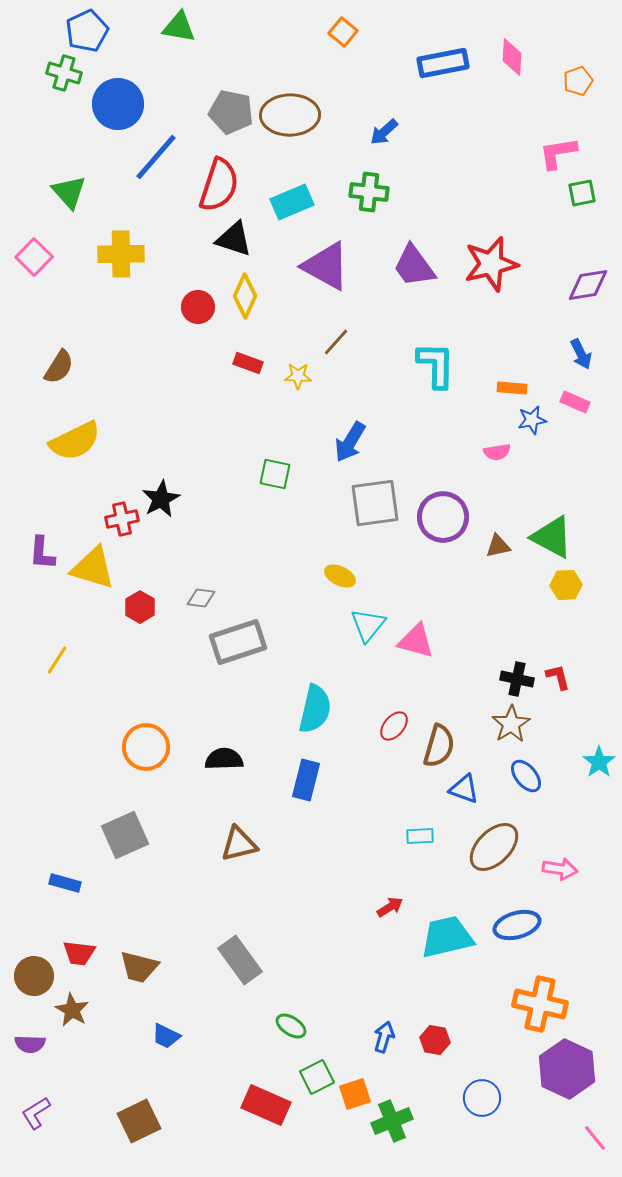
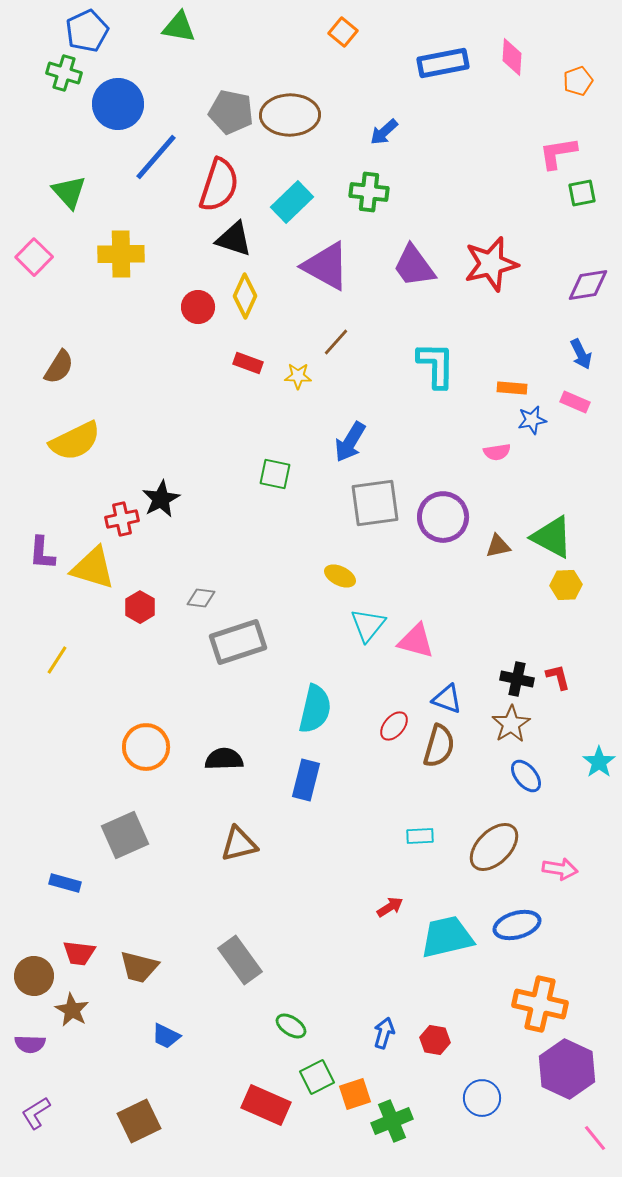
cyan rectangle at (292, 202): rotated 21 degrees counterclockwise
blue triangle at (464, 789): moved 17 px left, 90 px up
blue arrow at (384, 1037): moved 4 px up
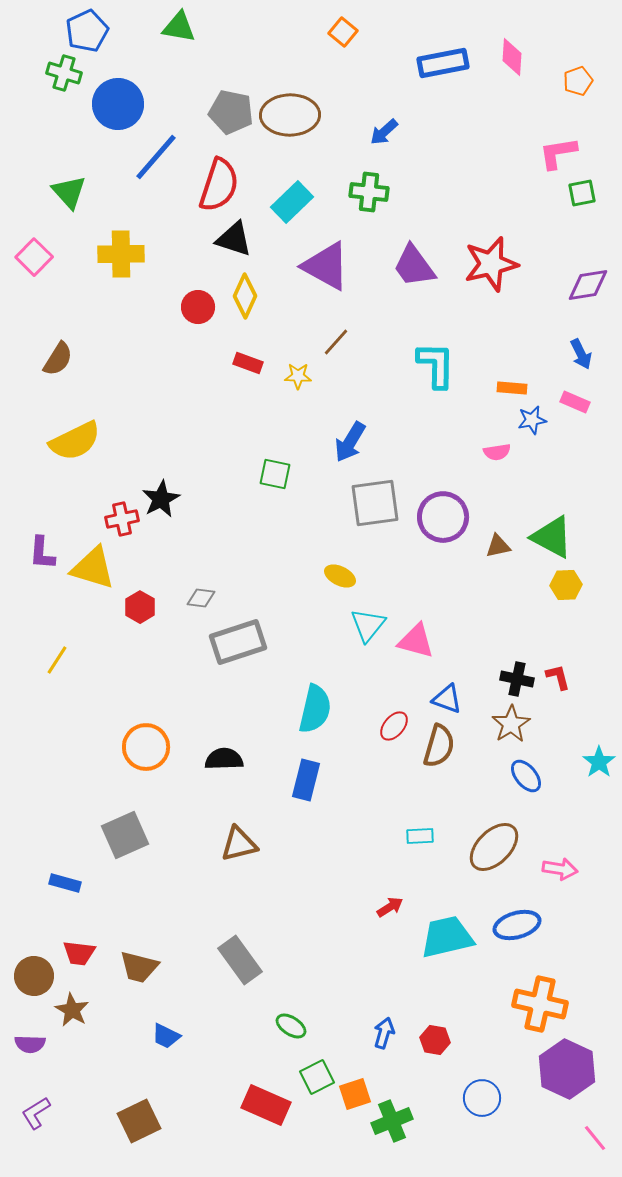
brown semicircle at (59, 367): moved 1 px left, 8 px up
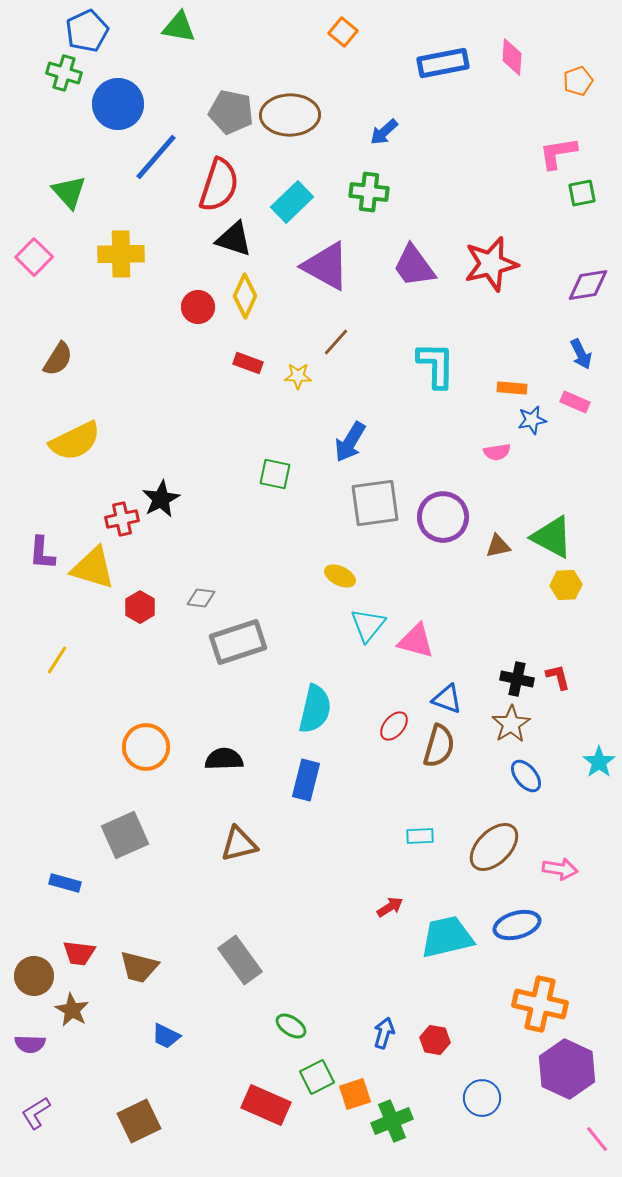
pink line at (595, 1138): moved 2 px right, 1 px down
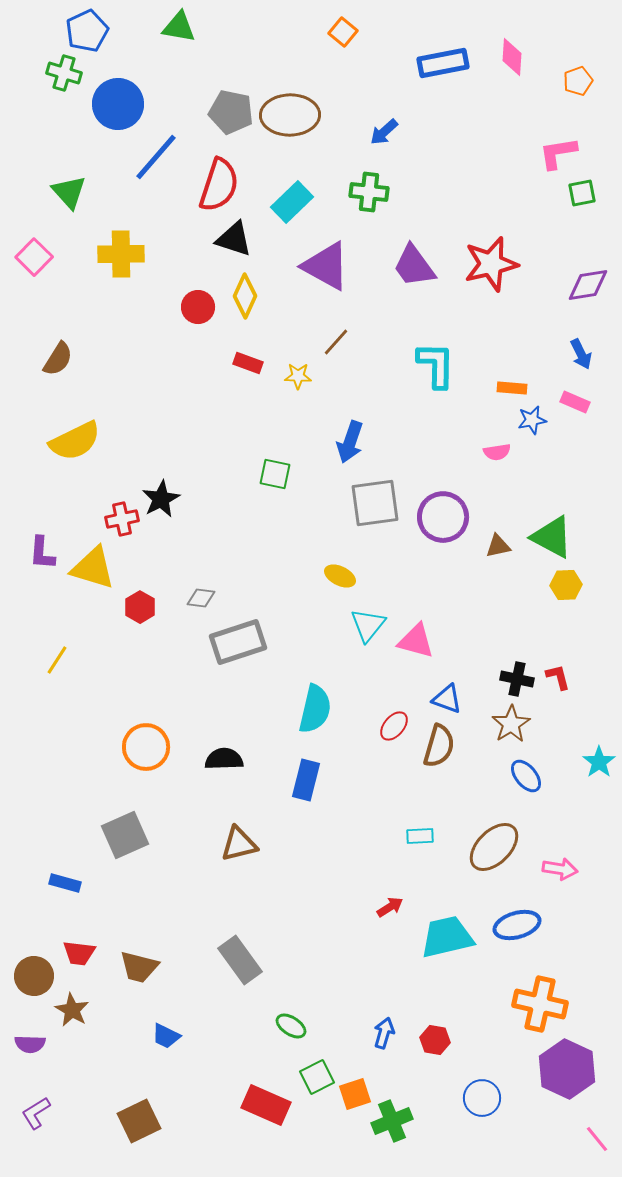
blue arrow at (350, 442): rotated 12 degrees counterclockwise
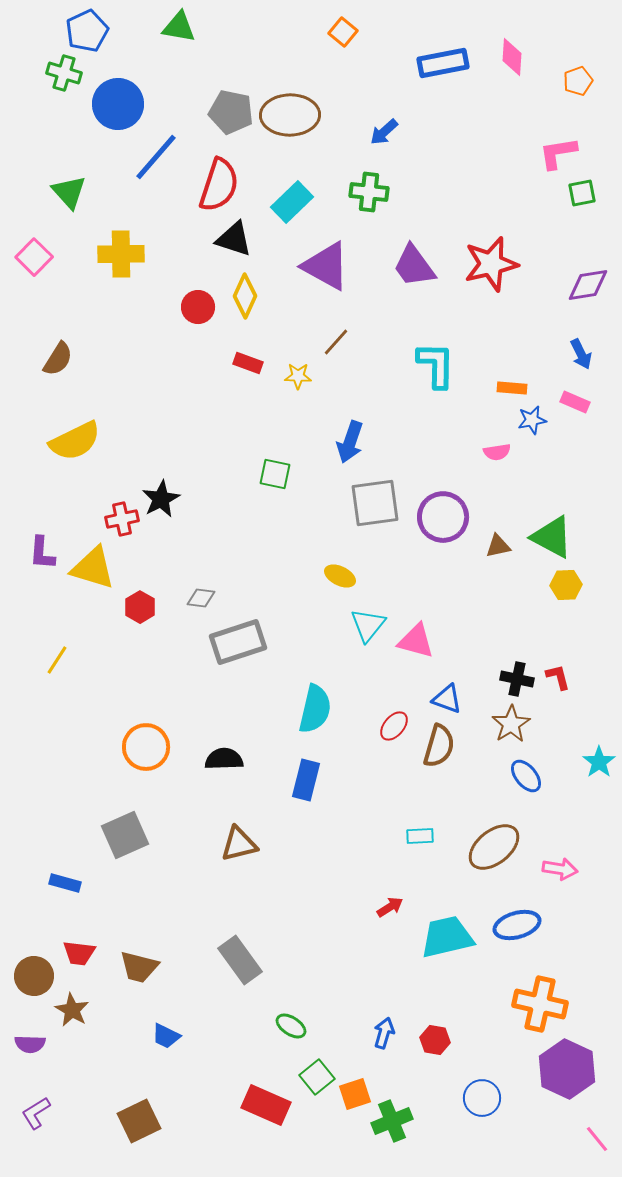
brown ellipse at (494, 847): rotated 6 degrees clockwise
green square at (317, 1077): rotated 12 degrees counterclockwise
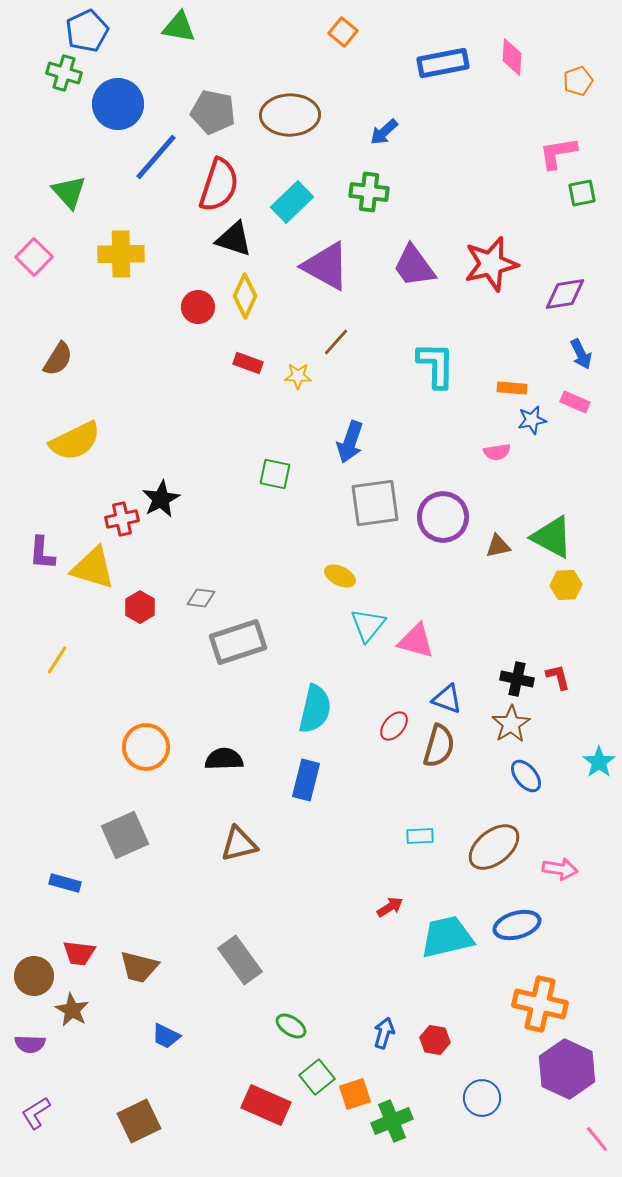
gray pentagon at (231, 112): moved 18 px left
purple diamond at (588, 285): moved 23 px left, 9 px down
